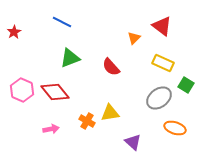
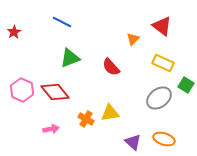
orange triangle: moved 1 px left, 1 px down
orange cross: moved 1 px left, 2 px up
orange ellipse: moved 11 px left, 11 px down
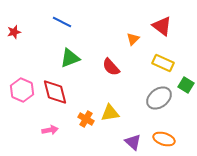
red star: rotated 16 degrees clockwise
red diamond: rotated 24 degrees clockwise
pink arrow: moved 1 px left, 1 px down
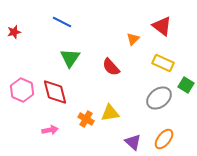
green triangle: rotated 35 degrees counterclockwise
orange ellipse: rotated 70 degrees counterclockwise
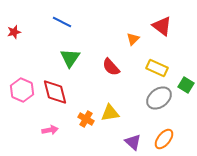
yellow rectangle: moved 6 px left, 5 px down
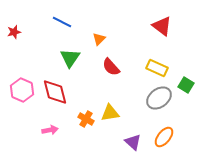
orange triangle: moved 34 px left
orange ellipse: moved 2 px up
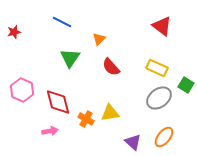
red diamond: moved 3 px right, 10 px down
pink arrow: moved 1 px down
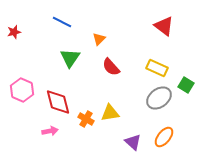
red triangle: moved 2 px right
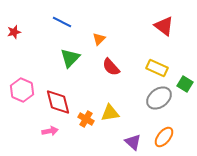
green triangle: rotated 10 degrees clockwise
green square: moved 1 px left, 1 px up
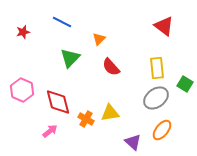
red star: moved 9 px right
yellow rectangle: rotated 60 degrees clockwise
gray ellipse: moved 3 px left
pink arrow: rotated 28 degrees counterclockwise
orange ellipse: moved 2 px left, 7 px up
